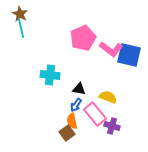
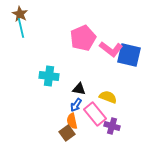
cyan cross: moved 1 px left, 1 px down
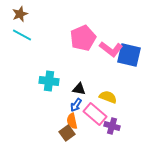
brown star: rotated 21 degrees clockwise
cyan line: moved 1 px right, 7 px down; rotated 48 degrees counterclockwise
cyan cross: moved 5 px down
pink rectangle: rotated 10 degrees counterclockwise
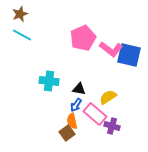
yellow semicircle: rotated 54 degrees counterclockwise
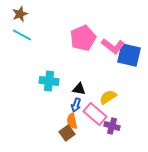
pink L-shape: moved 2 px right, 3 px up
blue arrow: rotated 16 degrees counterclockwise
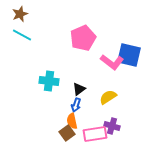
pink L-shape: moved 1 px left, 16 px down
black triangle: rotated 48 degrees counterclockwise
pink rectangle: moved 20 px down; rotated 50 degrees counterclockwise
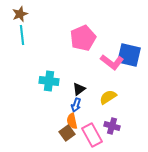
cyan line: rotated 54 degrees clockwise
pink rectangle: moved 3 px left, 1 px down; rotated 70 degrees clockwise
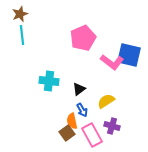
yellow semicircle: moved 2 px left, 4 px down
blue arrow: moved 6 px right, 5 px down; rotated 48 degrees counterclockwise
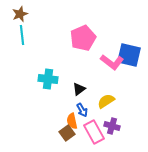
cyan cross: moved 1 px left, 2 px up
pink rectangle: moved 2 px right, 3 px up
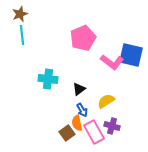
blue square: moved 2 px right
orange semicircle: moved 5 px right, 2 px down
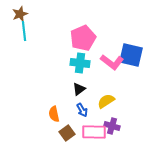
cyan line: moved 2 px right, 4 px up
cyan cross: moved 32 px right, 16 px up
orange semicircle: moved 23 px left, 9 px up
pink rectangle: rotated 60 degrees counterclockwise
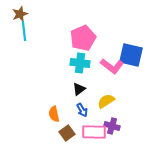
pink L-shape: moved 4 px down
